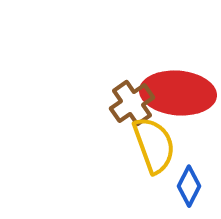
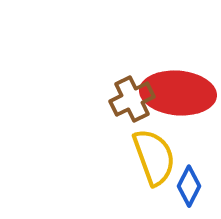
brown cross: moved 4 px up; rotated 9 degrees clockwise
yellow semicircle: moved 12 px down
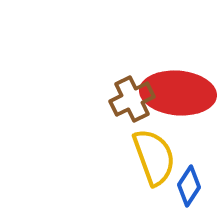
blue diamond: rotated 6 degrees clockwise
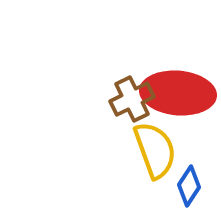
yellow semicircle: moved 1 px right, 7 px up
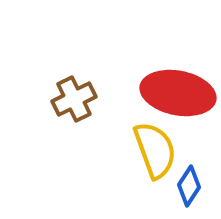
red ellipse: rotated 6 degrees clockwise
brown cross: moved 58 px left
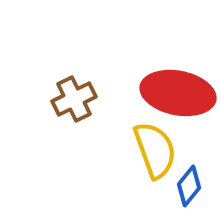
blue diamond: rotated 6 degrees clockwise
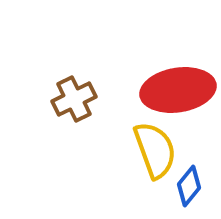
red ellipse: moved 3 px up; rotated 20 degrees counterclockwise
